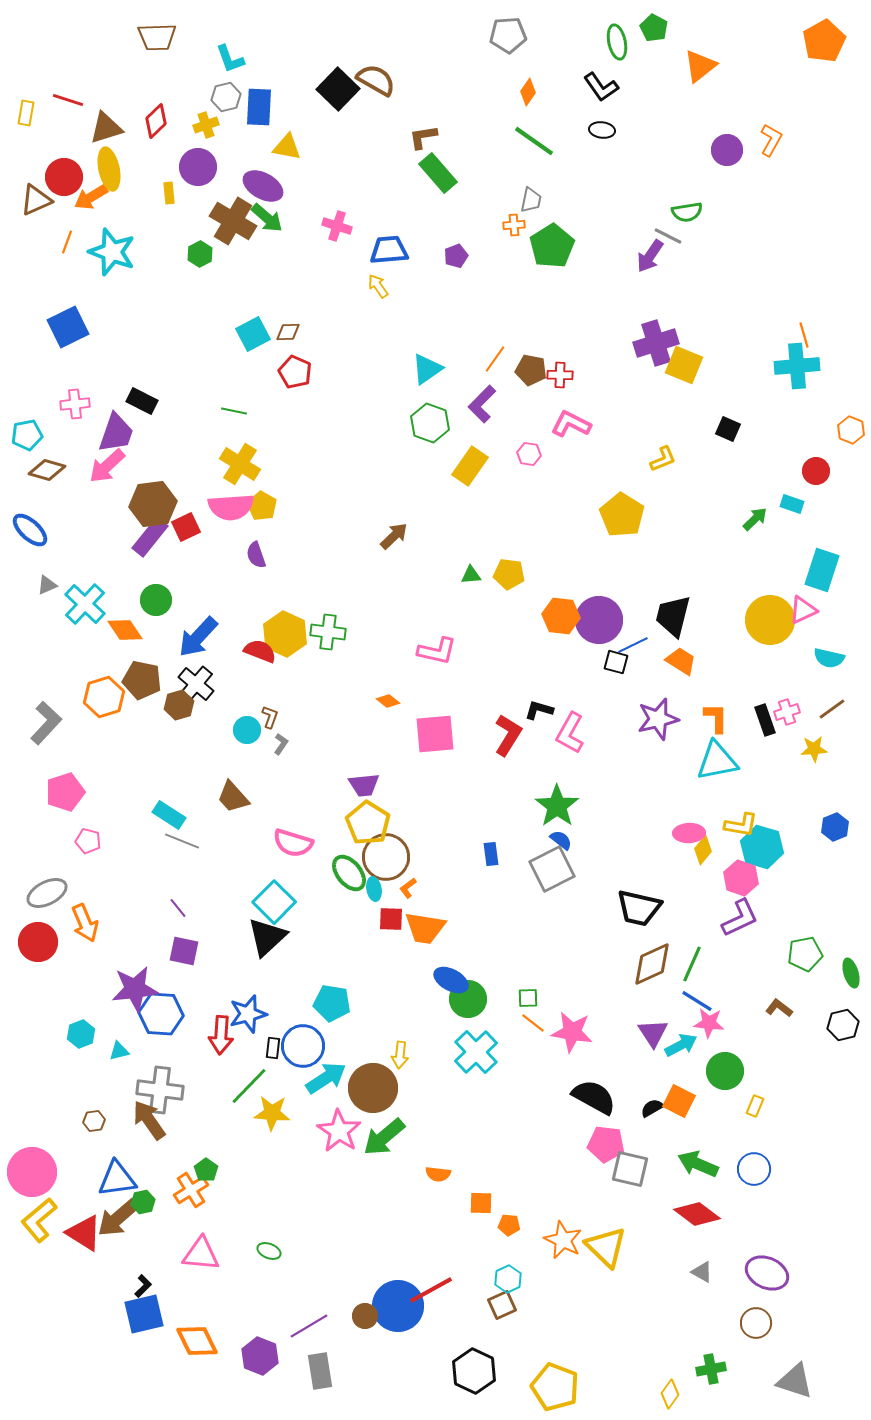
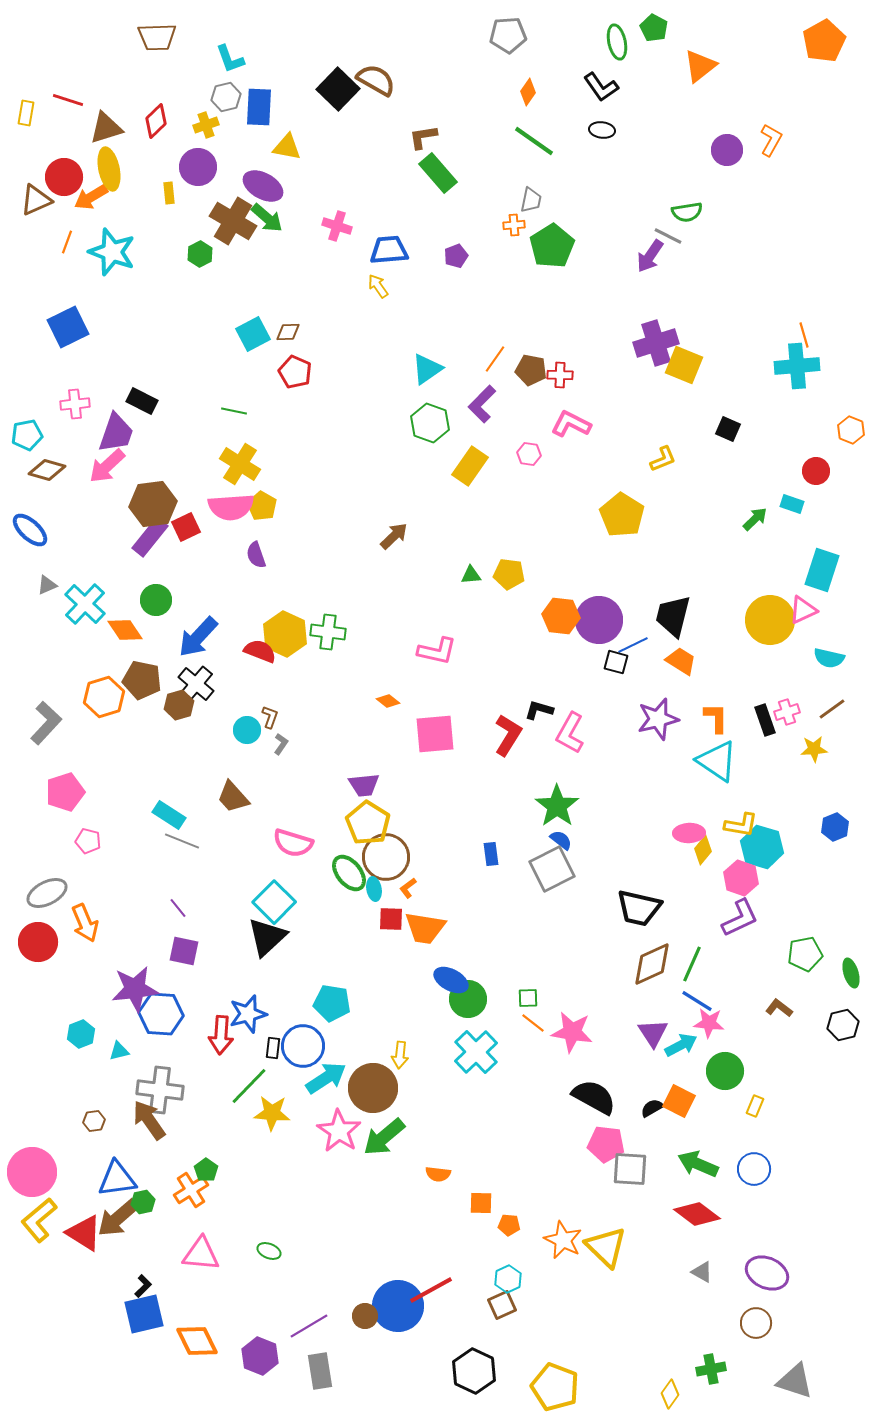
cyan triangle at (717, 761): rotated 45 degrees clockwise
gray square at (630, 1169): rotated 9 degrees counterclockwise
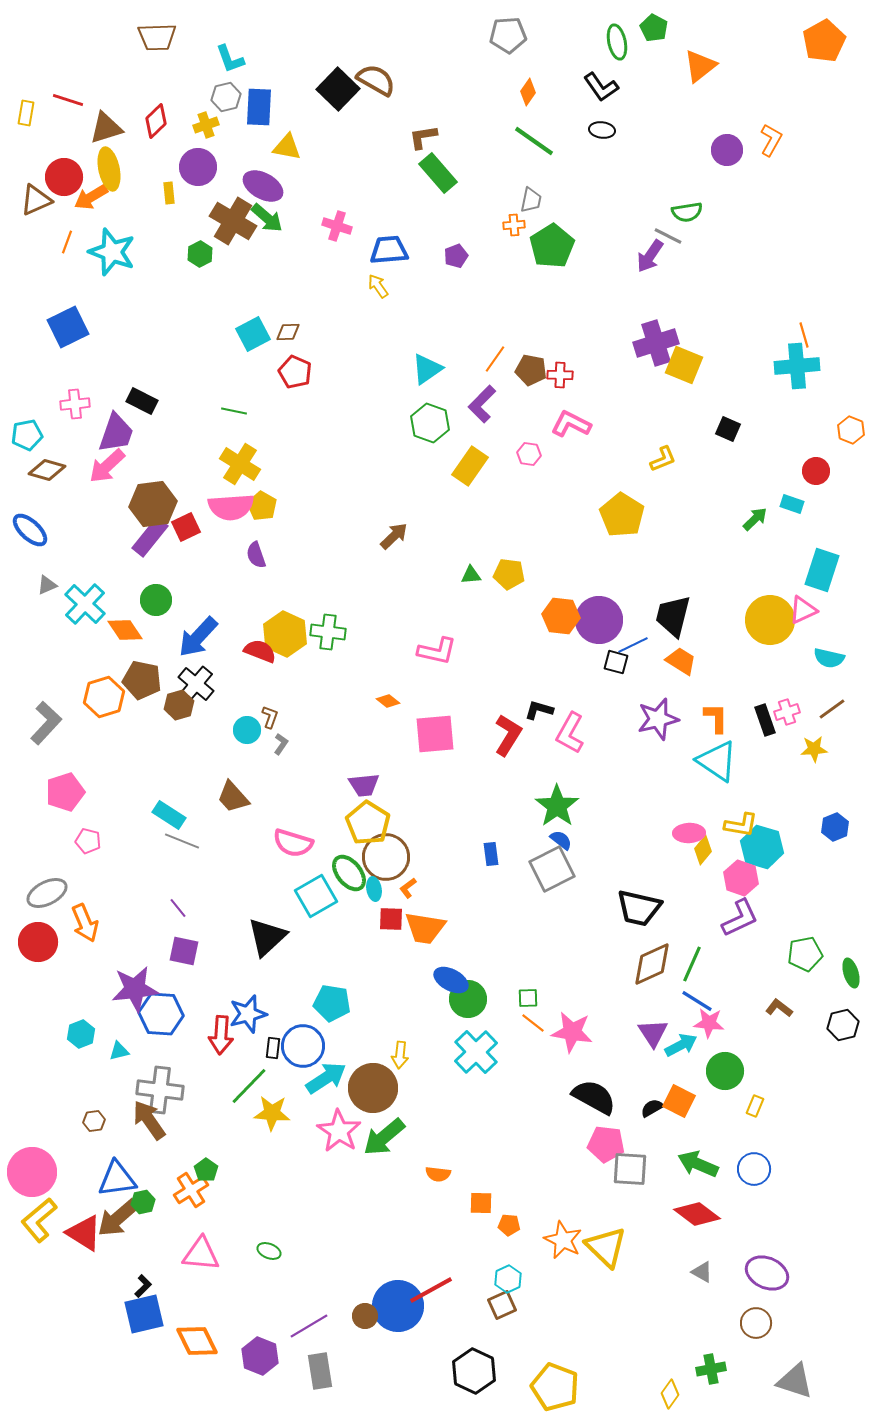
cyan square at (274, 902): moved 42 px right, 6 px up; rotated 15 degrees clockwise
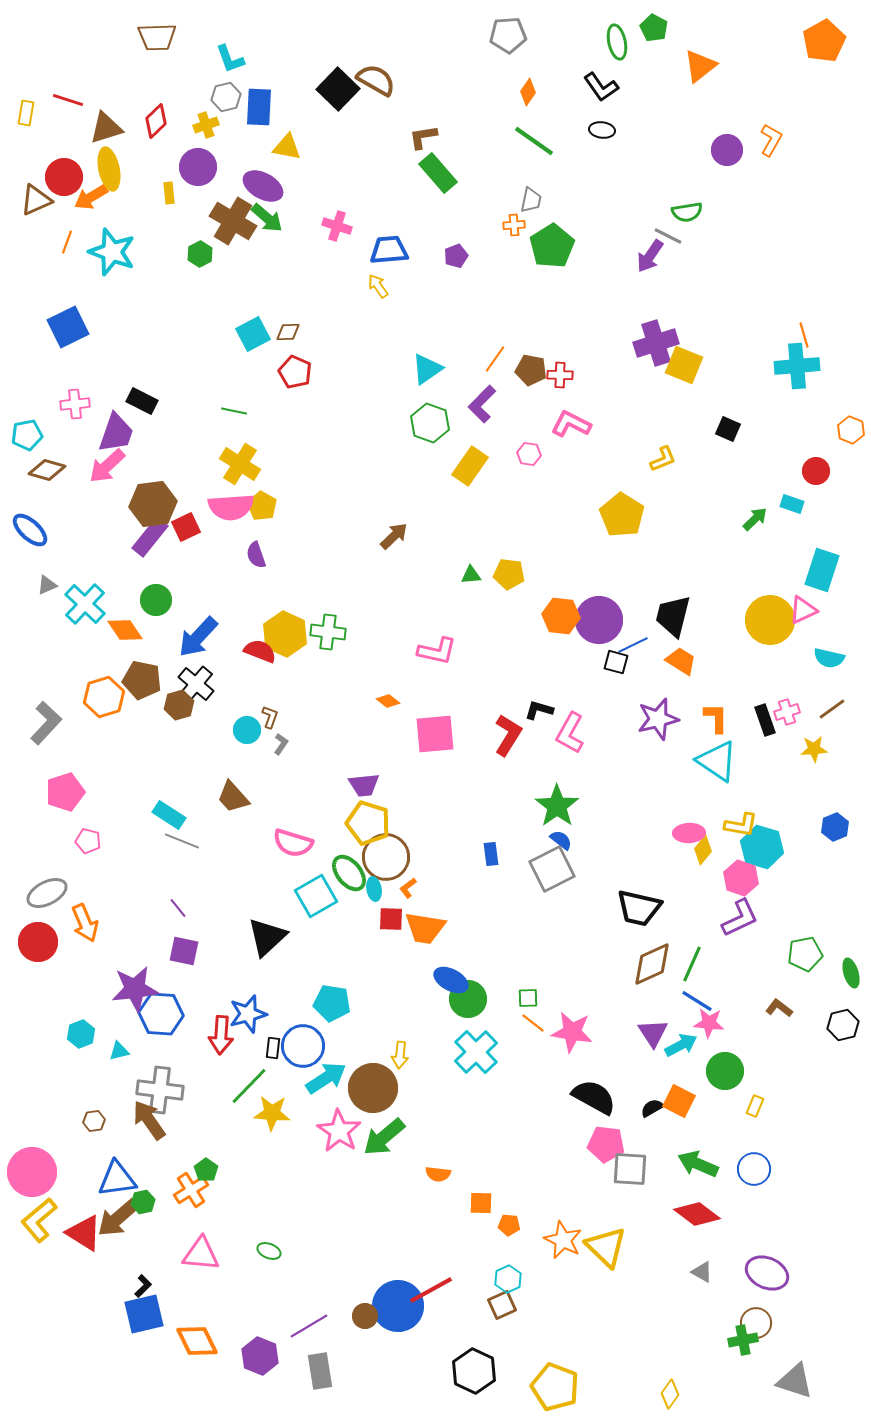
yellow pentagon at (368, 823): rotated 15 degrees counterclockwise
green cross at (711, 1369): moved 32 px right, 29 px up
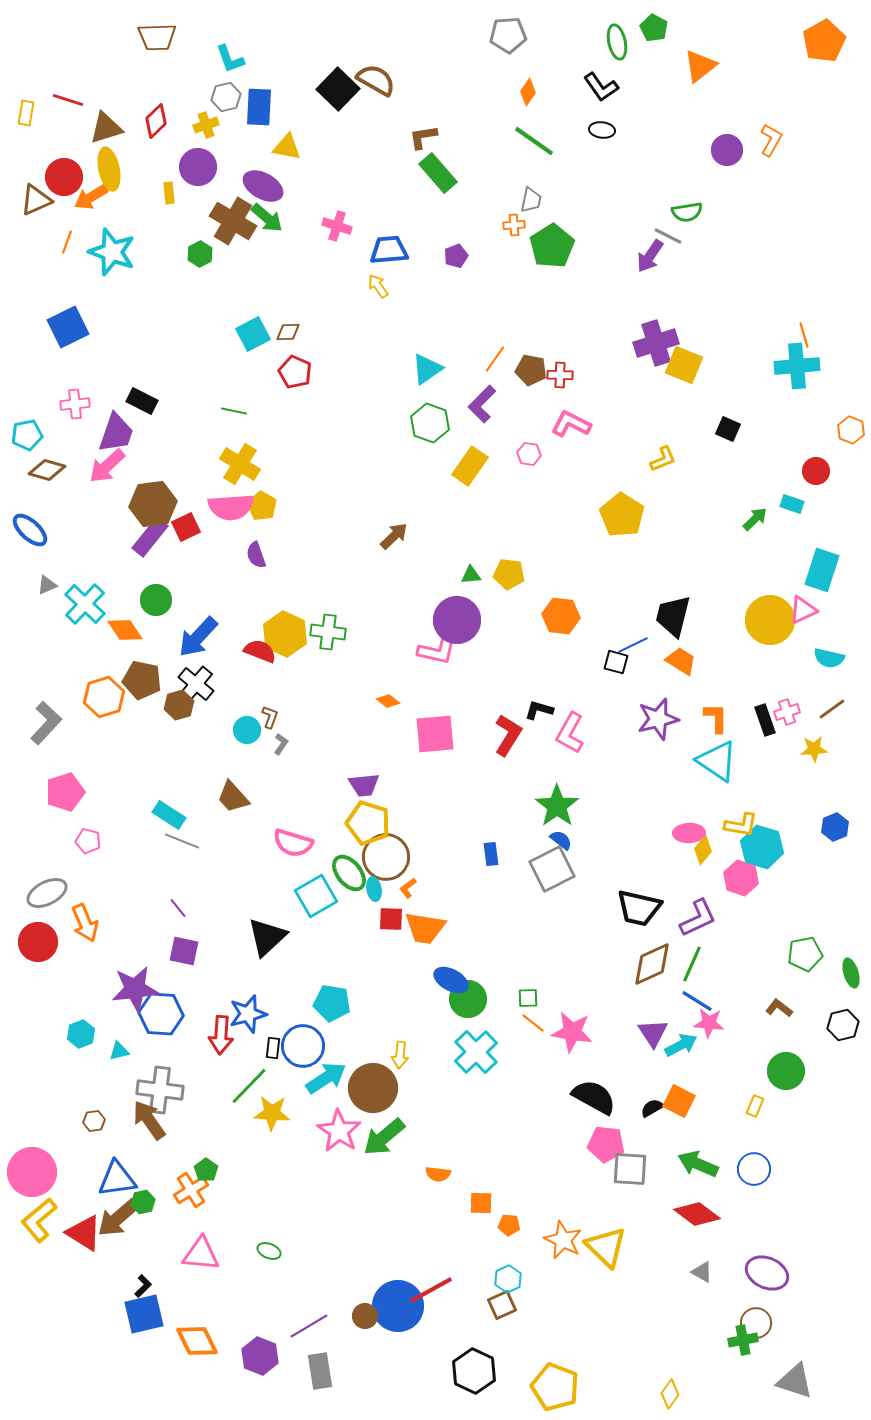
purple circle at (599, 620): moved 142 px left
purple L-shape at (740, 918): moved 42 px left
green circle at (725, 1071): moved 61 px right
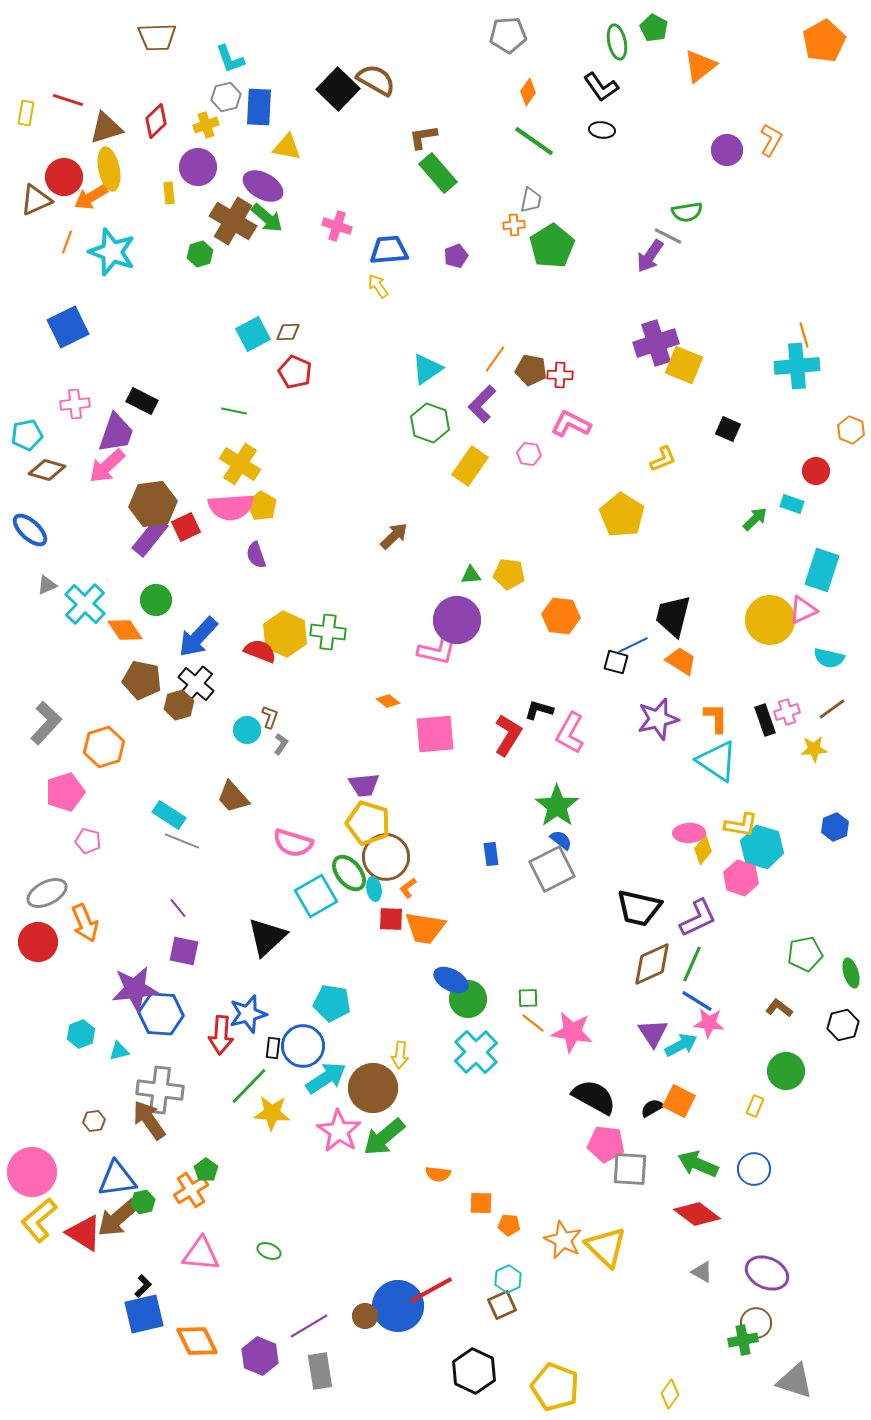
green hexagon at (200, 254): rotated 10 degrees clockwise
orange hexagon at (104, 697): moved 50 px down
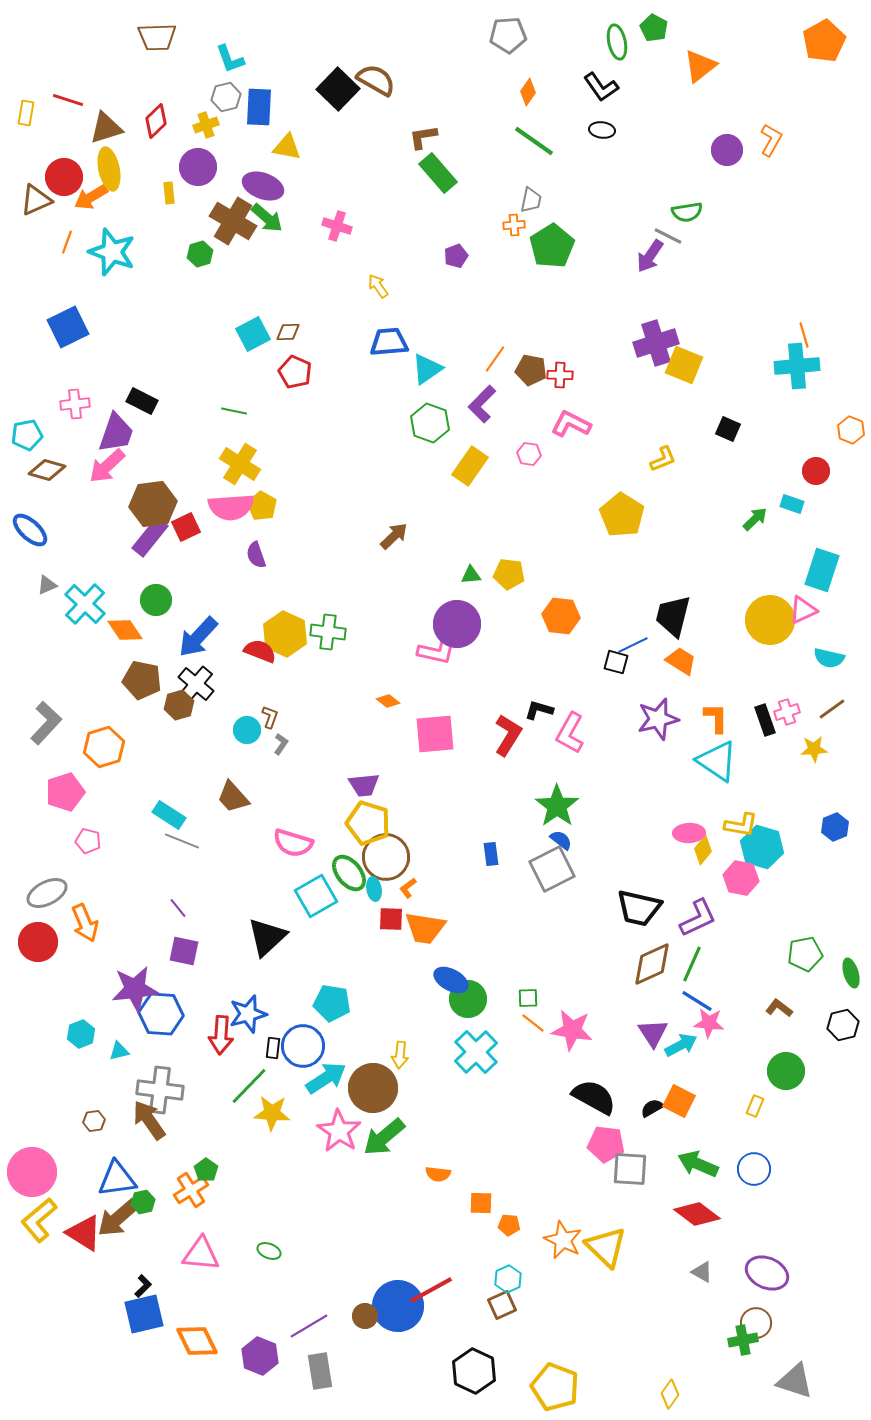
purple ellipse at (263, 186): rotated 9 degrees counterclockwise
blue trapezoid at (389, 250): moved 92 px down
purple circle at (457, 620): moved 4 px down
pink hexagon at (741, 878): rotated 8 degrees counterclockwise
pink star at (572, 1032): moved 2 px up
